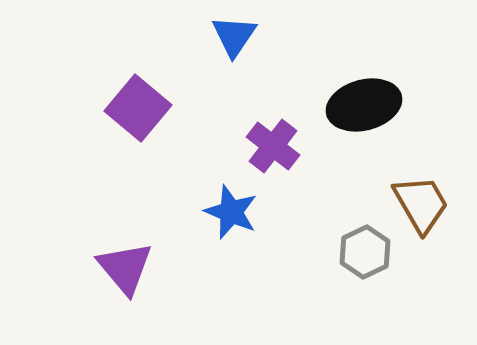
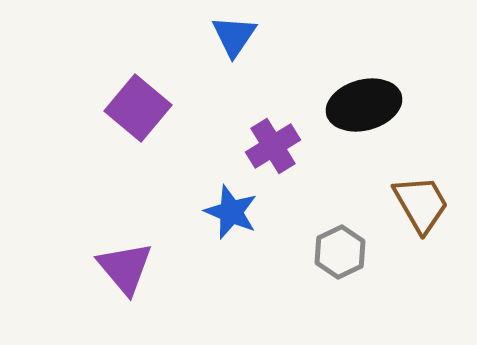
purple cross: rotated 20 degrees clockwise
gray hexagon: moved 25 px left
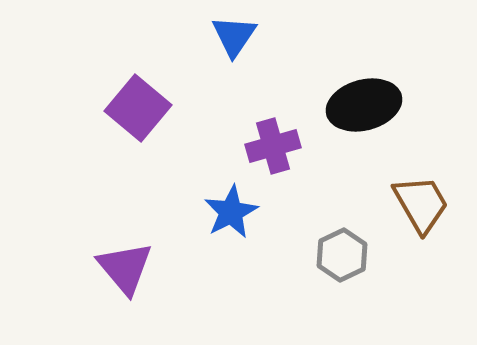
purple cross: rotated 16 degrees clockwise
blue star: rotated 22 degrees clockwise
gray hexagon: moved 2 px right, 3 px down
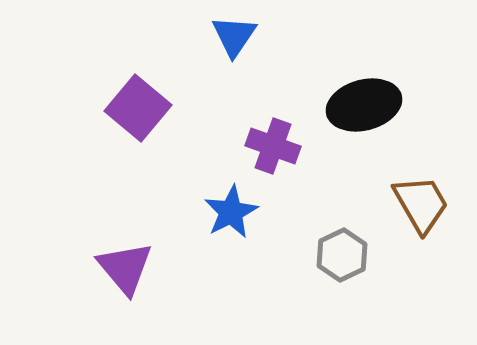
purple cross: rotated 36 degrees clockwise
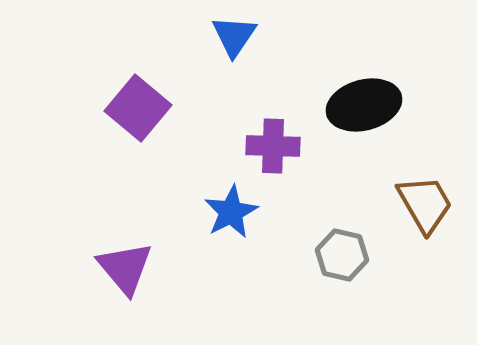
purple cross: rotated 18 degrees counterclockwise
brown trapezoid: moved 4 px right
gray hexagon: rotated 21 degrees counterclockwise
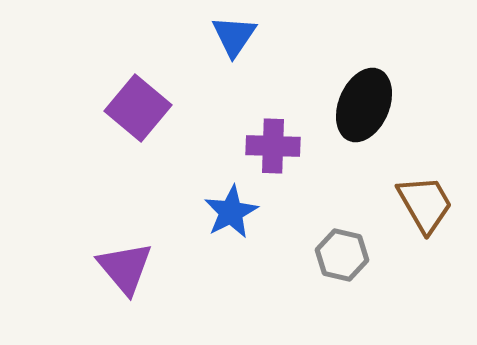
black ellipse: rotated 52 degrees counterclockwise
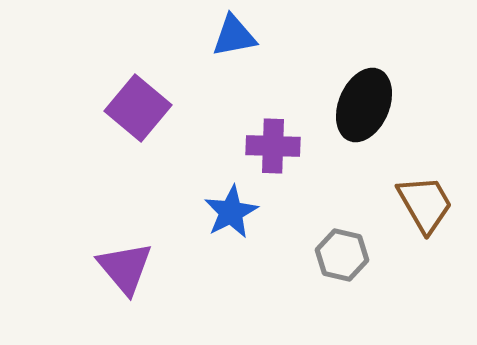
blue triangle: rotated 45 degrees clockwise
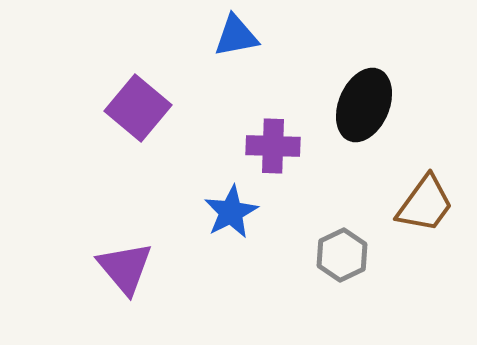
blue triangle: moved 2 px right
brown trapezoid: rotated 66 degrees clockwise
gray hexagon: rotated 21 degrees clockwise
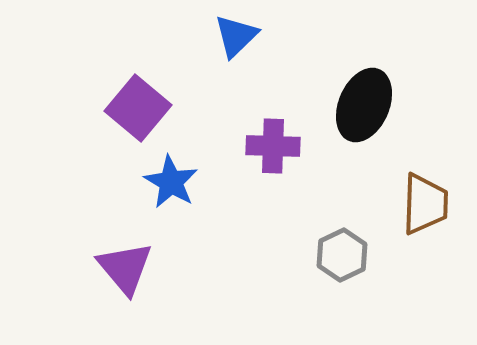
blue triangle: rotated 33 degrees counterclockwise
brown trapezoid: rotated 34 degrees counterclockwise
blue star: moved 60 px left, 30 px up; rotated 14 degrees counterclockwise
